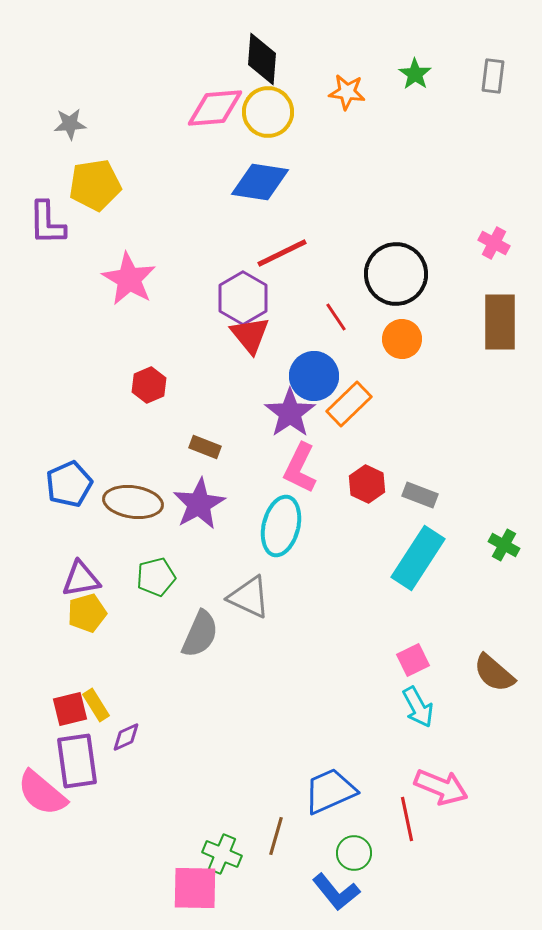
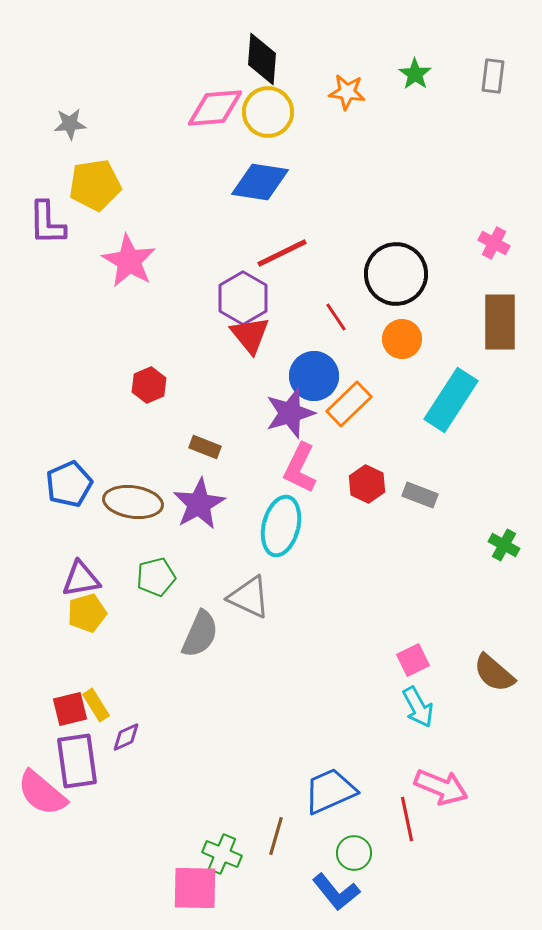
pink star at (129, 279): moved 18 px up
purple star at (290, 413): rotated 18 degrees clockwise
cyan rectangle at (418, 558): moved 33 px right, 158 px up
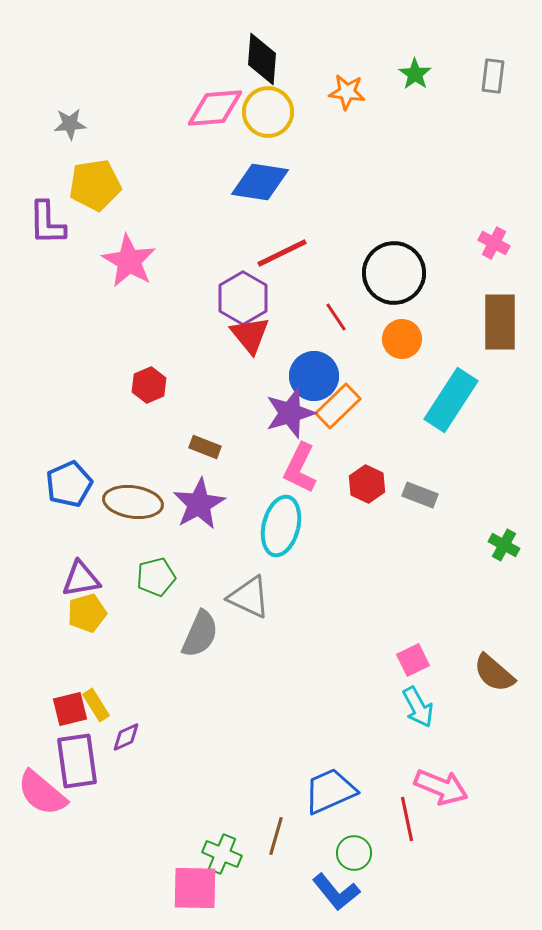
black circle at (396, 274): moved 2 px left, 1 px up
orange rectangle at (349, 404): moved 11 px left, 2 px down
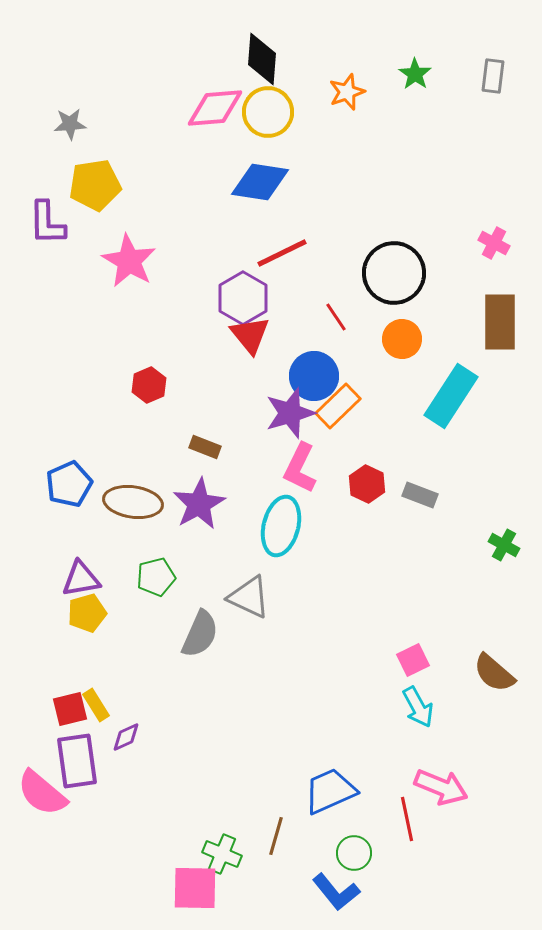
orange star at (347, 92): rotated 27 degrees counterclockwise
cyan rectangle at (451, 400): moved 4 px up
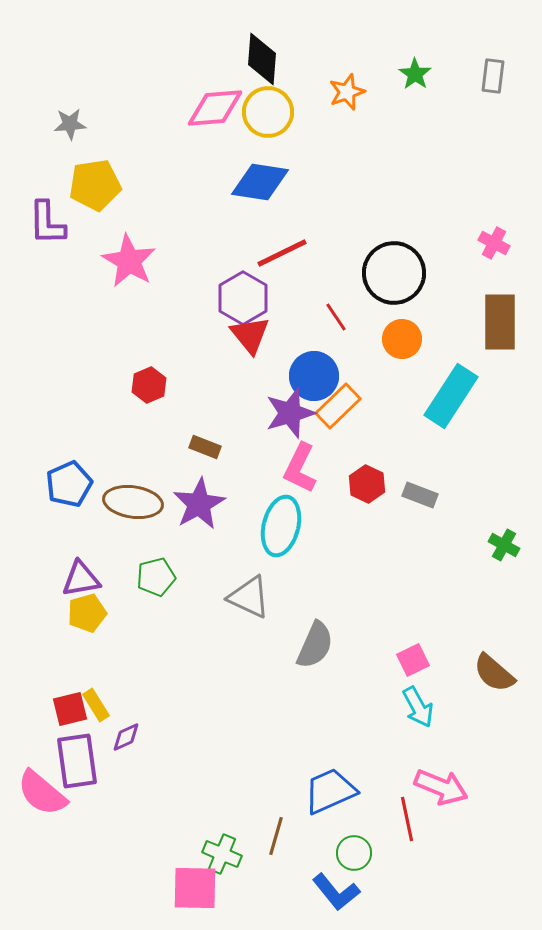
gray semicircle at (200, 634): moved 115 px right, 11 px down
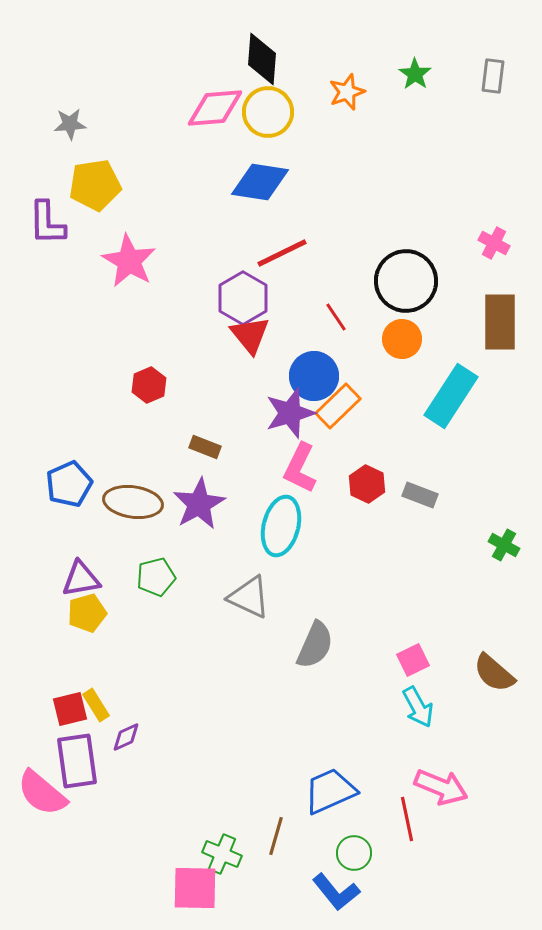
black circle at (394, 273): moved 12 px right, 8 px down
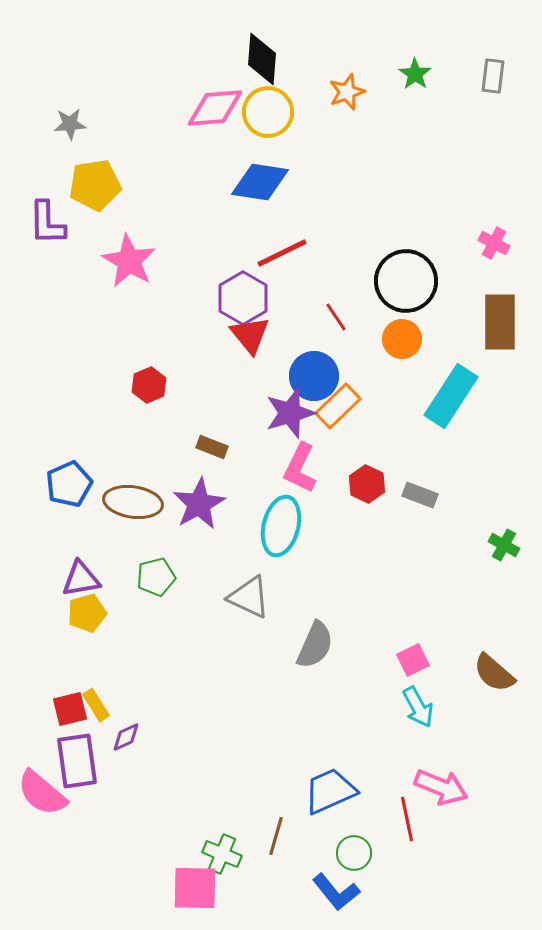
brown rectangle at (205, 447): moved 7 px right
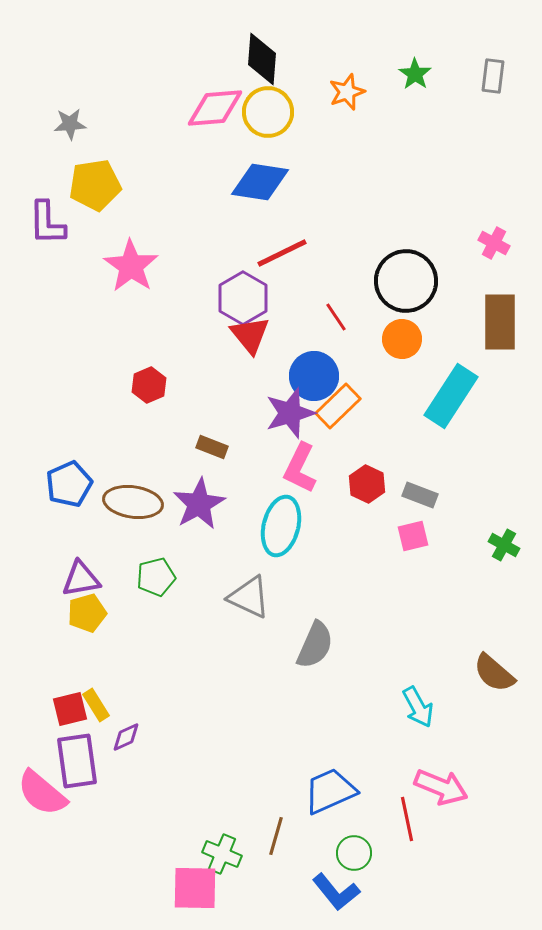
pink star at (129, 261): moved 2 px right, 5 px down; rotated 4 degrees clockwise
pink square at (413, 660): moved 124 px up; rotated 12 degrees clockwise
